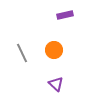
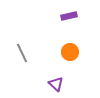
purple rectangle: moved 4 px right, 1 px down
orange circle: moved 16 px right, 2 px down
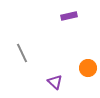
orange circle: moved 18 px right, 16 px down
purple triangle: moved 1 px left, 2 px up
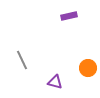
gray line: moved 7 px down
purple triangle: rotated 28 degrees counterclockwise
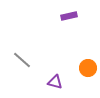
gray line: rotated 24 degrees counterclockwise
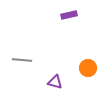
purple rectangle: moved 1 px up
gray line: rotated 36 degrees counterclockwise
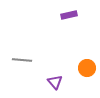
orange circle: moved 1 px left
purple triangle: rotated 35 degrees clockwise
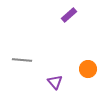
purple rectangle: rotated 28 degrees counterclockwise
orange circle: moved 1 px right, 1 px down
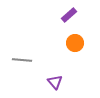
orange circle: moved 13 px left, 26 px up
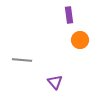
purple rectangle: rotated 56 degrees counterclockwise
orange circle: moved 5 px right, 3 px up
